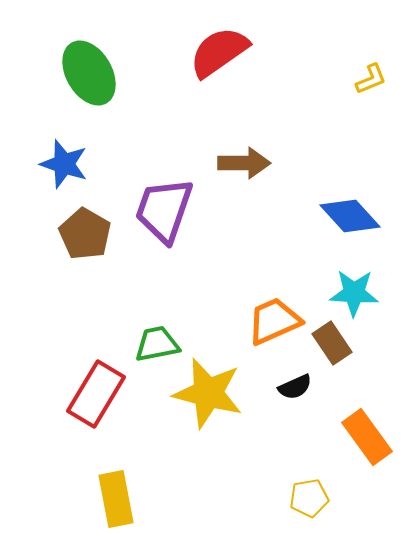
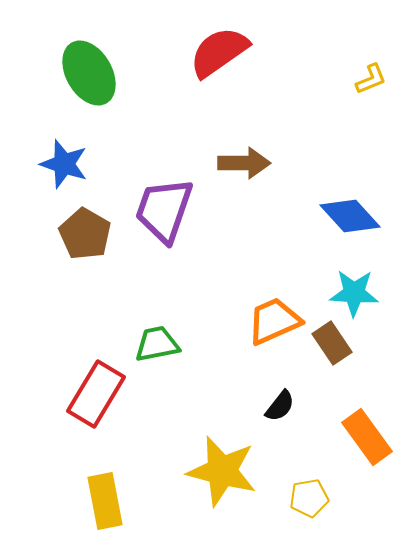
black semicircle: moved 15 px left, 19 px down; rotated 28 degrees counterclockwise
yellow star: moved 14 px right, 78 px down
yellow rectangle: moved 11 px left, 2 px down
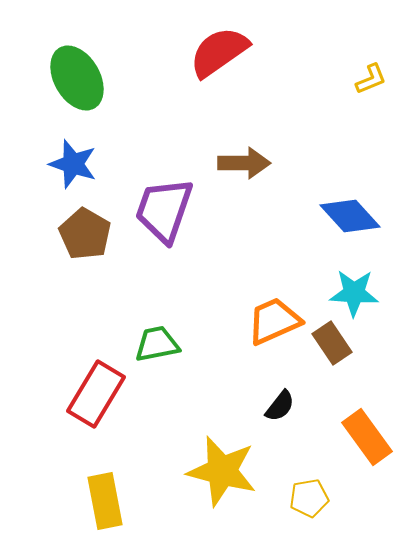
green ellipse: moved 12 px left, 5 px down
blue star: moved 9 px right
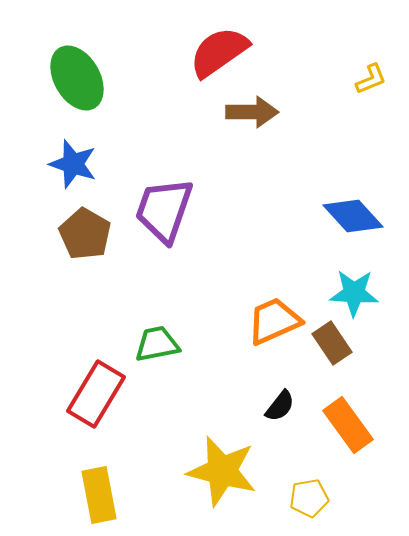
brown arrow: moved 8 px right, 51 px up
blue diamond: moved 3 px right
orange rectangle: moved 19 px left, 12 px up
yellow rectangle: moved 6 px left, 6 px up
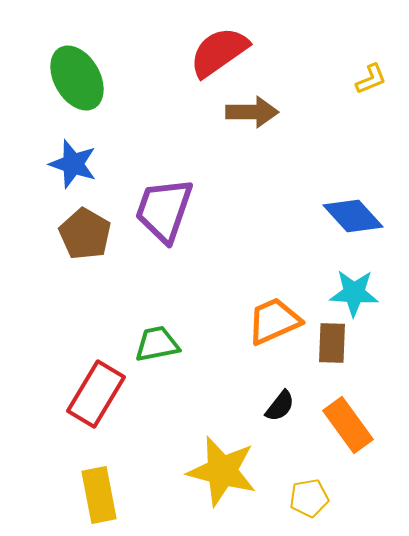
brown rectangle: rotated 36 degrees clockwise
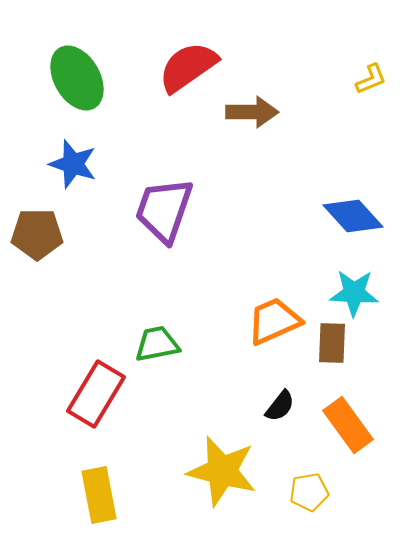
red semicircle: moved 31 px left, 15 px down
brown pentagon: moved 48 px left; rotated 30 degrees counterclockwise
yellow pentagon: moved 6 px up
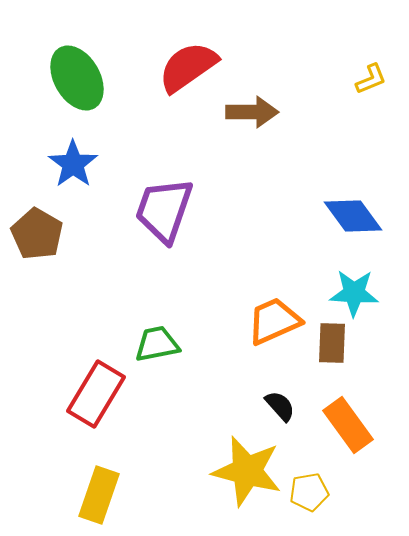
blue star: rotated 18 degrees clockwise
blue diamond: rotated 6 degrees clockwise
brown pentagon: rotated 30 degrees clockwise
black semicircle: rotated 80 degrees counterclockwise
yellow star: moved 25 px right
yellow rectangle: rotated 30 degrees clockwise
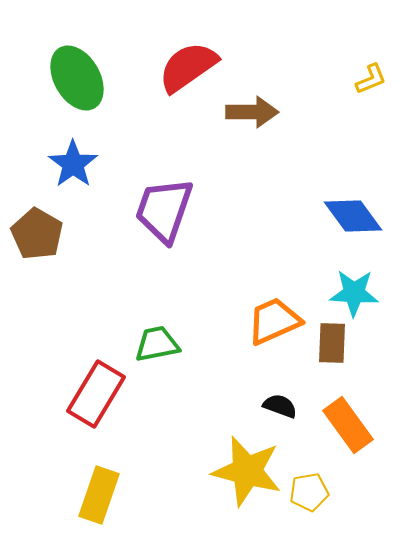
black semicircle: rotated 28 degrees counterclockwise
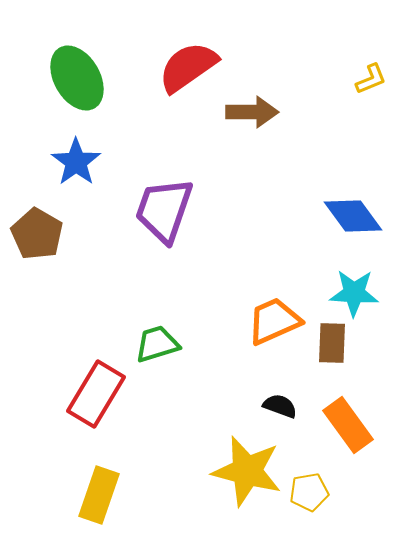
blue star: moved 3 px right, 2 px up
green trapezoid: rotated 6 degrees counterclockwise
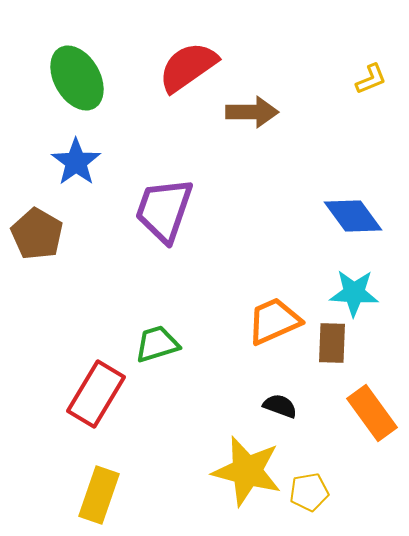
orange rectangle: moved 24 px right, 12 px up
